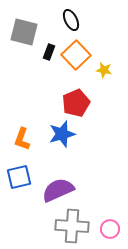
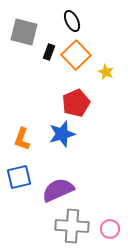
black ellipse: moved 1 px right, 1 px down
yellow star: moved 2 px right, 2 px down; rotated 14 degrees clockwise
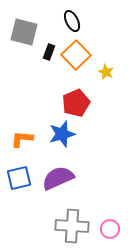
orange L-shape: rotated 75 degrees clockwise
blue square: moved 1 px down
purple semicircle: moved 12 px up
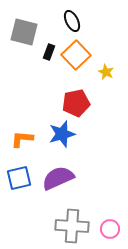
red pentagon: rotated 12 degrees clockwise
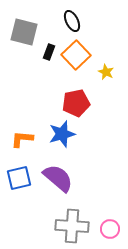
purple semicircle: rotated 64 degrees clockwise
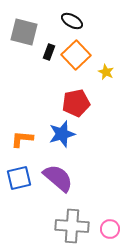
black ellipse: rotated 35 degrees counterclockwise
